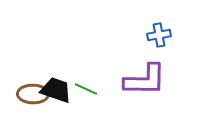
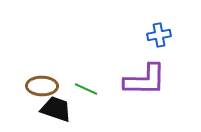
black trapezoid: moved 19 px down
brown ellipse: moved 9 px right, 8 px up
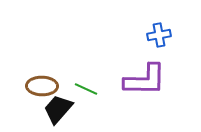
black trapezoid: moved 2 px right; rotated 68 degrees counterclockwise
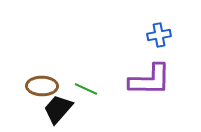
purple L-shape: moved 5 px right
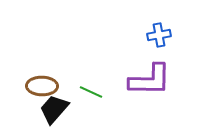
green line: moved 5 px right, 3 px down
black trapezoid: moved 4 px left
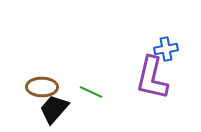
blue cross: moved 7 px right, 14 px down
purple L-shape: moved 2 px right, 2 px up; rotated 102 degrees clockwise
brown ellipse: moved 1 px down
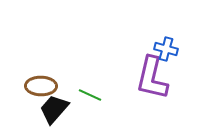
blue cross: rotated 25 degrees clockwise
brown ellipse: moved 1 px left, 1 px up
green line: moved 1 px left, 3 px down
